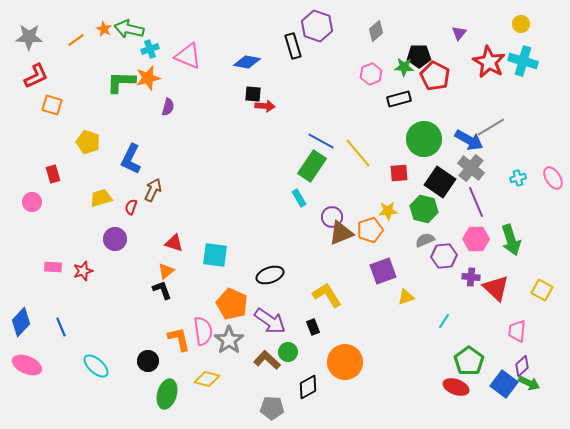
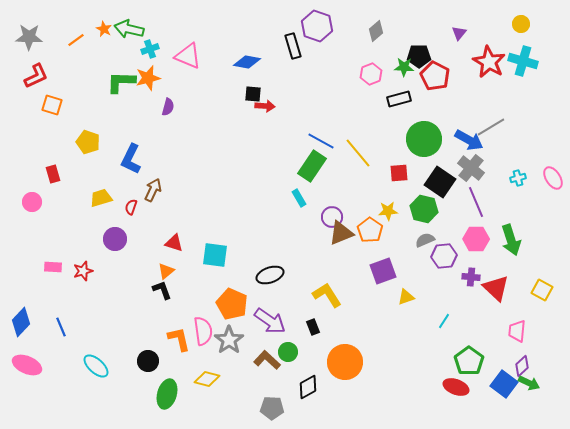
orange pentagon at (370, 230): rotated 20 degrees counterclockwise
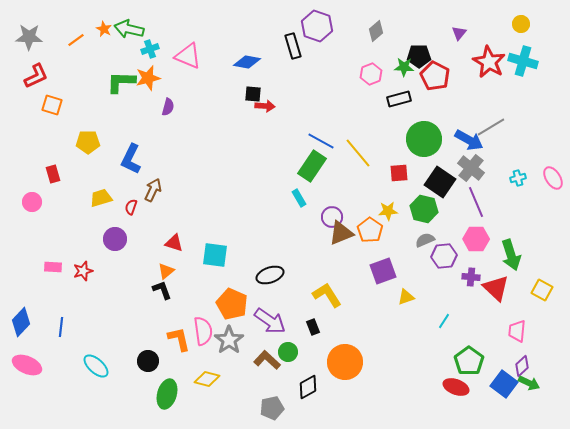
yellow pentagon at (88, 142): rotated 20 degrees counterclockwise
green arrow at (511, 240): moved 15 px down
blue line at (61, 327): rotated 30 degrees clockwise
gray pentagon at (272, 408): rotated 15 degrees counterclockwise
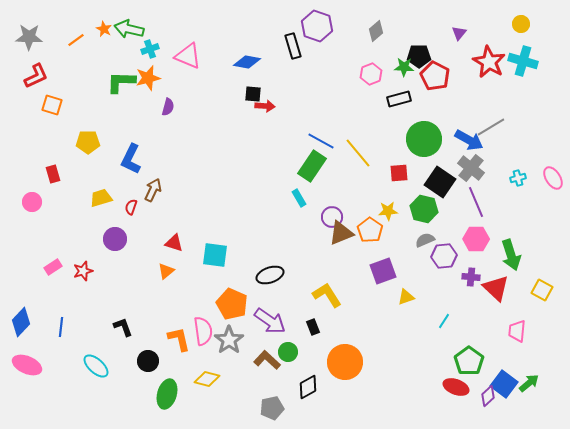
pink rectangle at (53, 267): rotated 36 degrees counterclockwise
black L-shape at (162, 290): moved 39 px left, 37 px down
purple diamond at (522, 366): moved 34 px left, 30 px down
green arrow at (529, 383): rotated 65 degrees counterclockwise
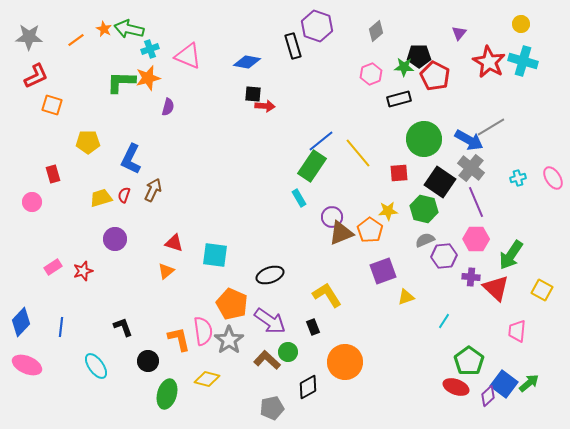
blue line at (321, 141): rotated 68 degrees counterclockwise
red semicircle at (131, 207): moved 7 px left, 12 px up
green arrow at (511, 255): rotated 52 degrees clockwise
cyan ellipse at (96, 366): rotated 12 degrees clockwise
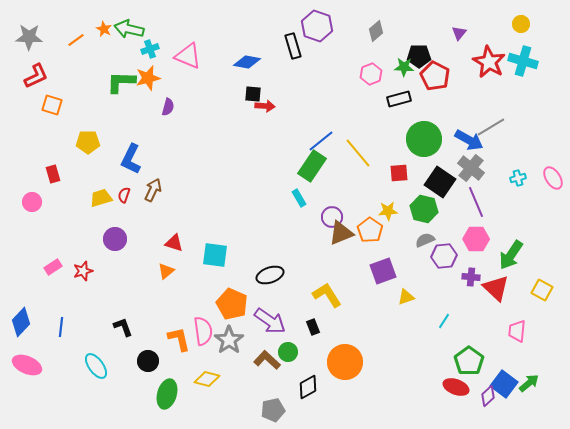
gray pentagon at (272, 408): moved 1 px right, 2 px down
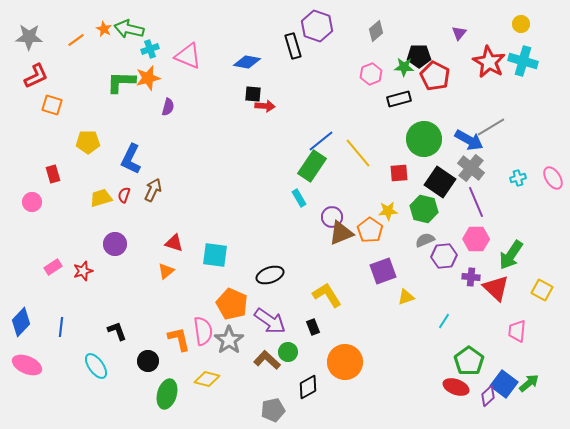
purple circle at (115, 239): moved 5 px down
black L-shape at (123, 327): moved 6 px left, 4 px down
